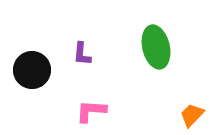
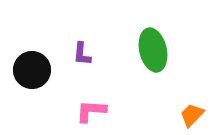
green ellipse: moved 3 px left, 3 px down
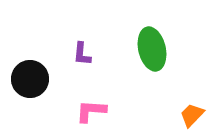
green ellipse: moved 1 px left, 1 px up
black circle: moved 2 px left, 9 px down
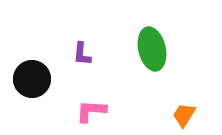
black circle: moved 2 px right
orange trapezoid: moved 8 px left; rotated 12 degrees counterclockwise
